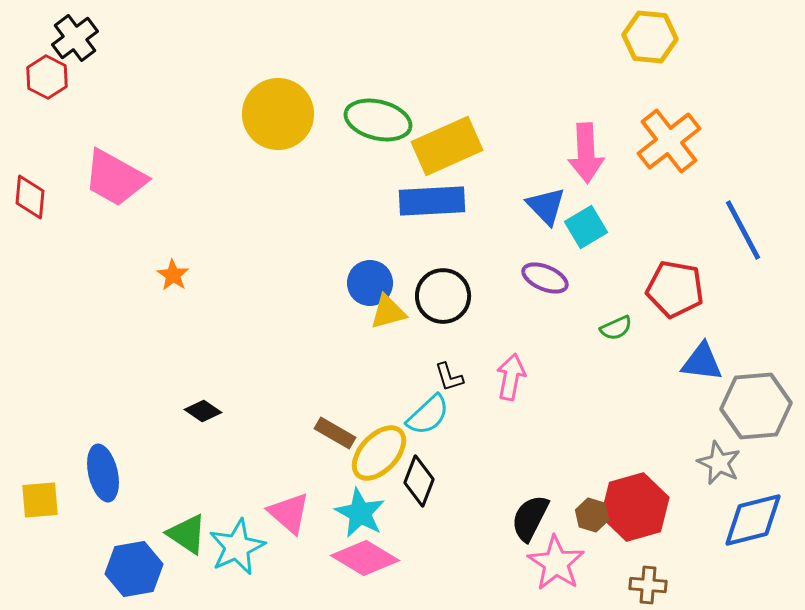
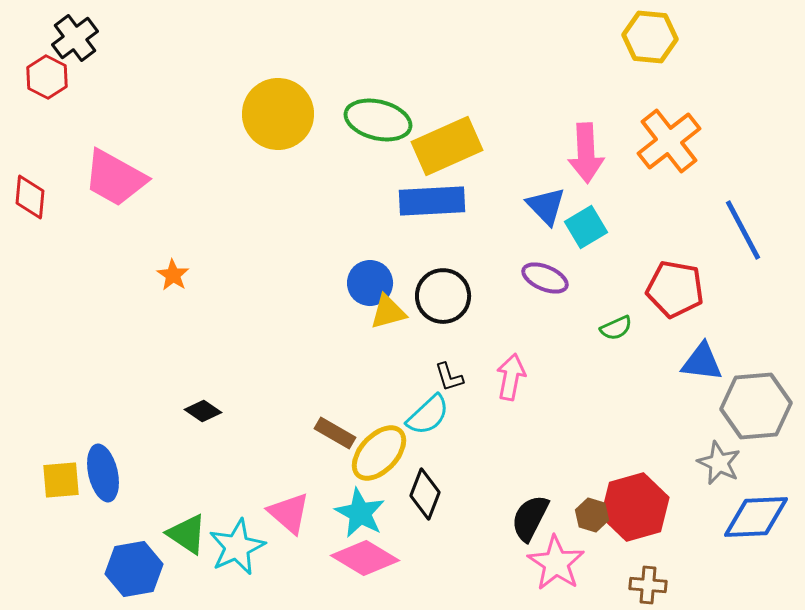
black diamond at (419, 481): moved 6 px right, 13 px down
yellow square at (40, 500): moved 21 px right, 20 px up
blue diamond at (753, 520): moved 3 px right, 3 px up; rotated 12 degrees clockwise
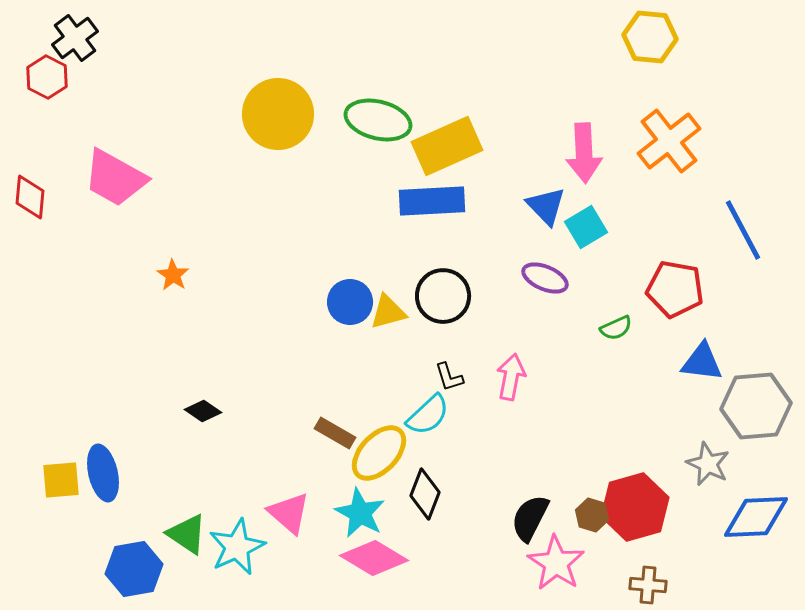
pink arrow at (586, 153): moved 2 px left
blue circle at (370, 283): moved 20 px left, 19 px down
gray star at (719, 463): moved 11 px left, 1 px down
pink diamond at (365, 558): moved 9 px right
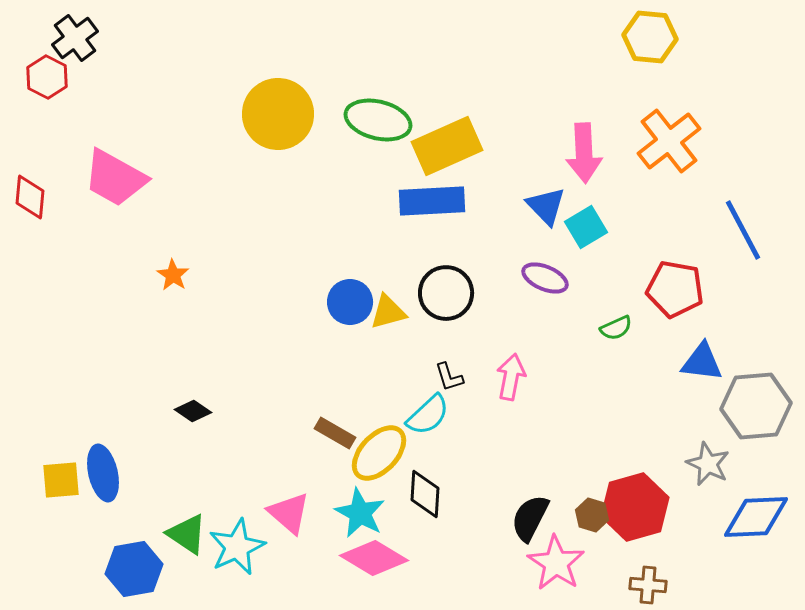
black circle at (443, 296): moved 3 px right, 3 px up
black diamond at (203, 411): moved 10 px left
black diamond at (425, 494): rotated 18 degrees counterclockwise
